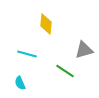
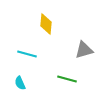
green line: moved 2 px right, 8 px down; rotated 18 degrees counterclockwise
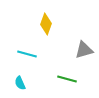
yellow diamond: rotated 15 degrees clockwise
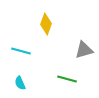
cyan line: moved 6 px left, 3 px up
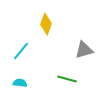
cyan line: rotated 66 degrees counterclockwise
cyan semicircle: rotated 120 degrees clockwise
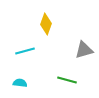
cyan line: moved 4 px right; rotated 36 degrees clockwise
green line: moved 1 px down
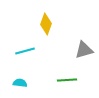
green line: rotated 18 degrees counterclockwise
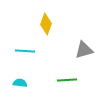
cyan line: rotated 18 degrees clockwise
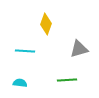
gray triangle: moved 5 px left, 1 px up
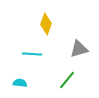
cyan line: moved 7 px right, 3 px down
green line: rotated 48 degrees counterclockwise
